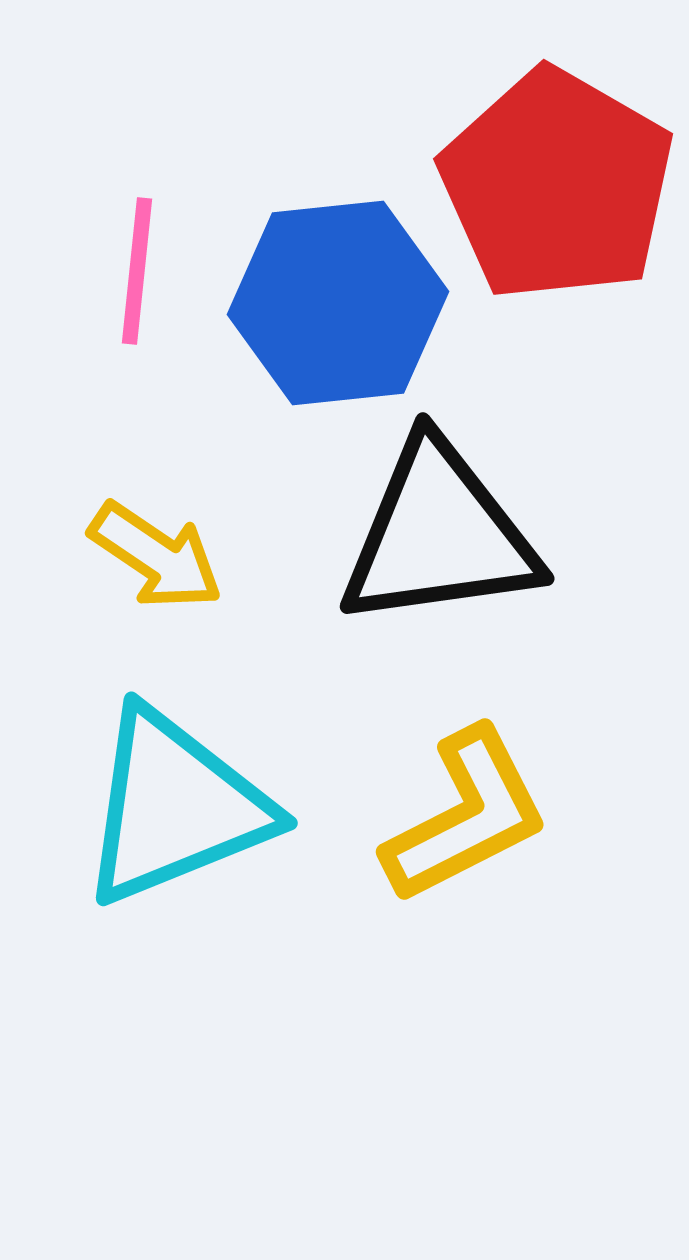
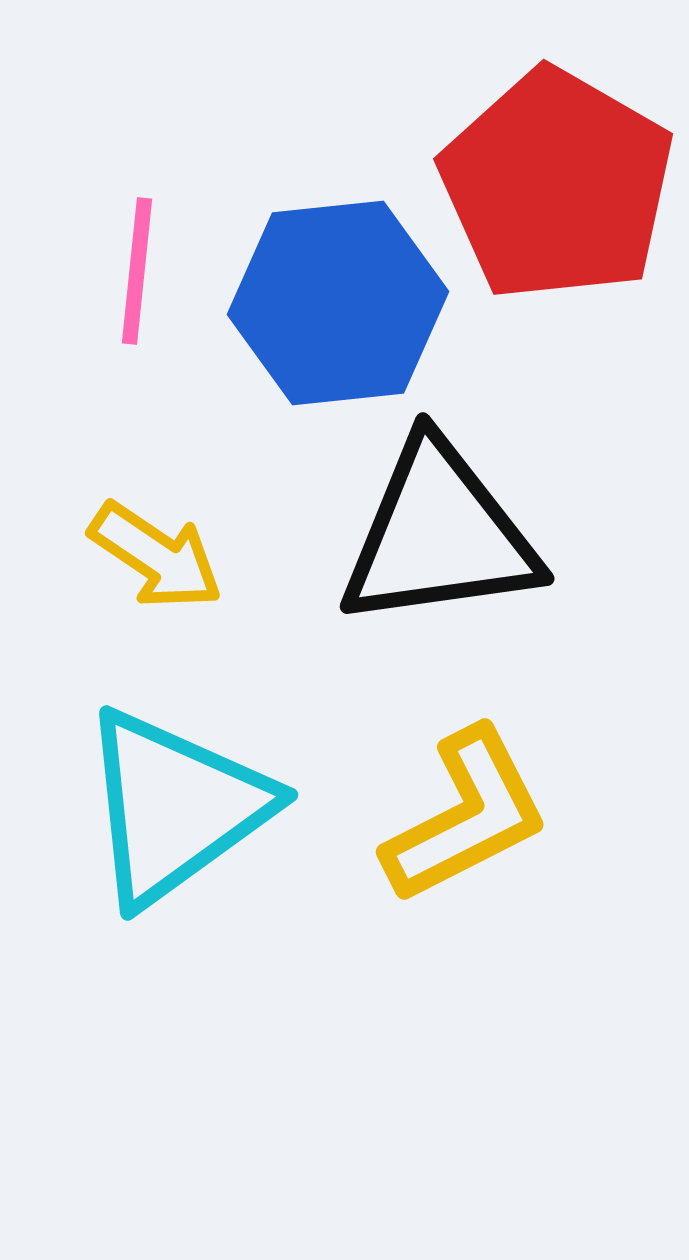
cyan triangle: rotated 14 degrees counterclockwise
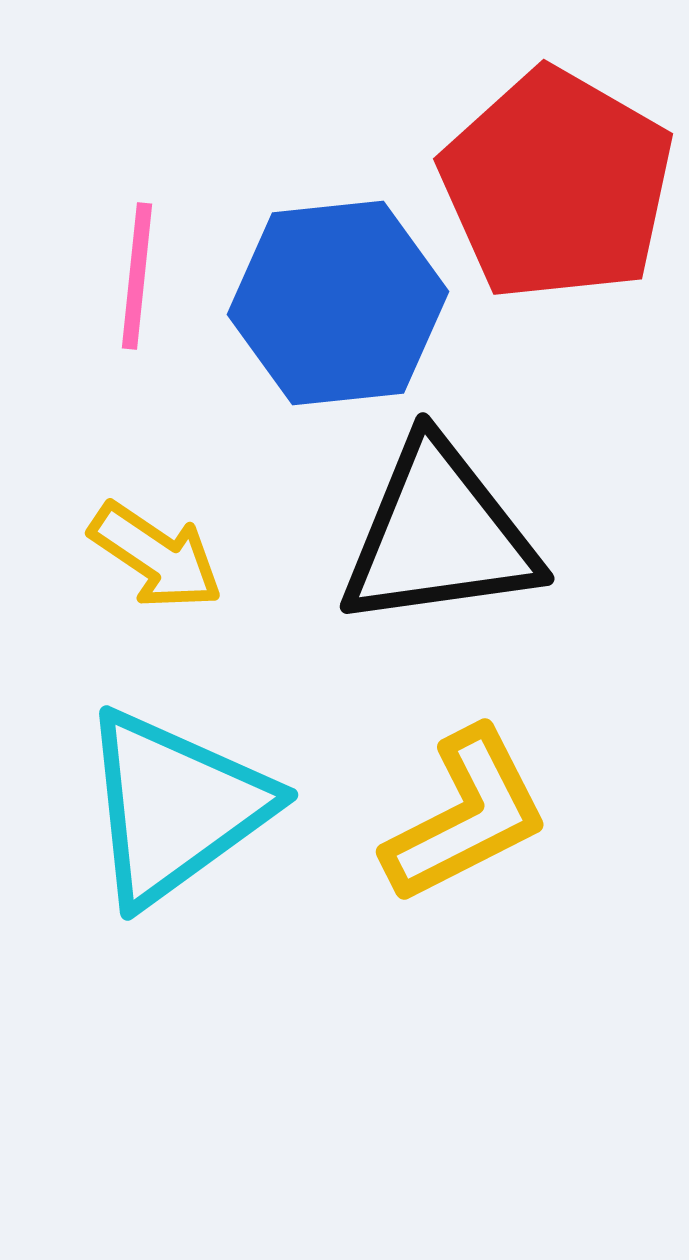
pink line: moved 5 px down
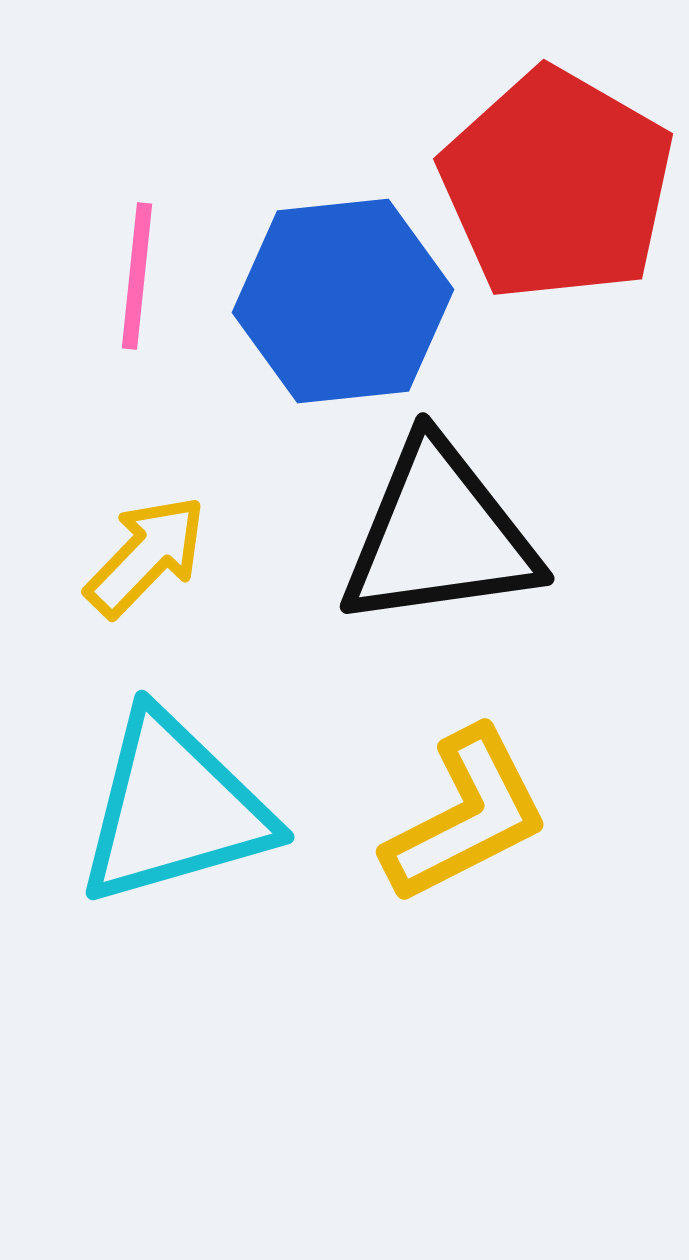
blue hexagon: moved 5 px right, 2 px up
yellow arrow: moved 10 px left; rotated 80 degrees counterclockwise
cyan triangle: moved 1 px left, 2 px down; rotated 20 degrees clockwise
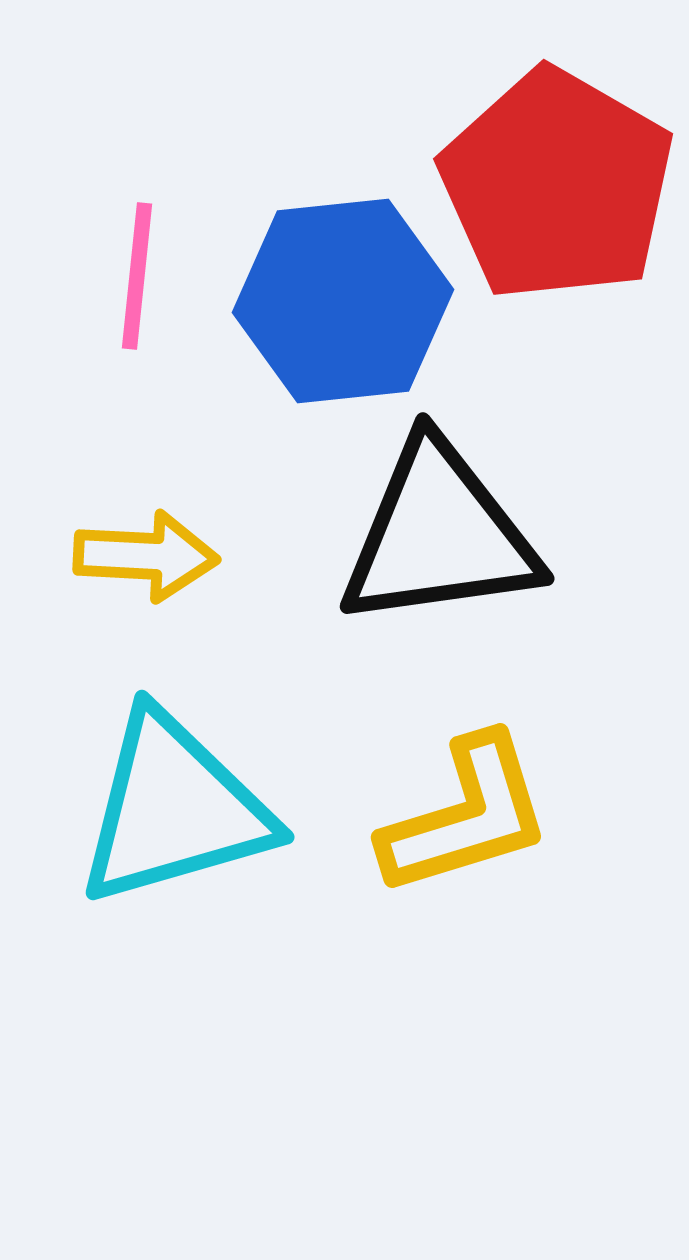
yellow arrow: rotated 49 degrees clockwise
yellow L-shape: rotated 10 degrees clockwise
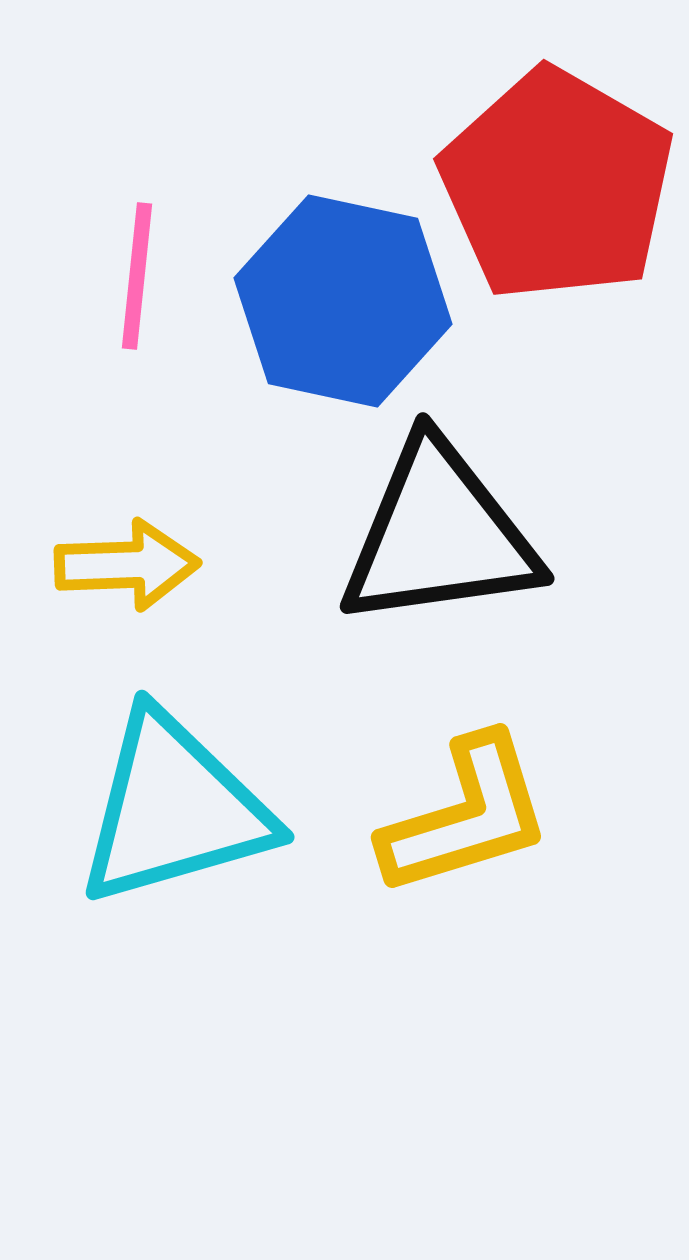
blue hexagon: rotated 18 degrees clockwise
yellow arrow: moved 19 px left, 9 px down; rotated 5 degrees counterclockwise
